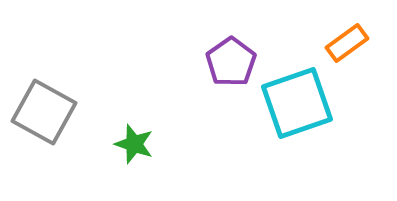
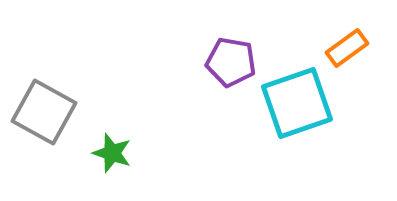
orange rectangle: moved 5 px down
purple pentagon: rotated 27 degrees counterclockwise
green star: moved 22 px left, 9 px down
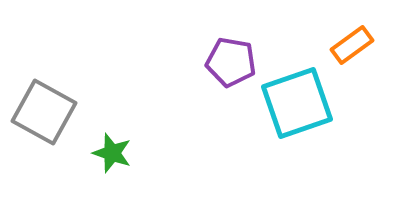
orange rectangle: moved 5 px right, 3 px up
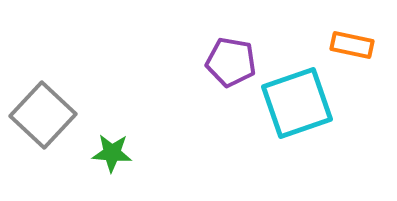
orange rectangle: rotated 48 degrees clockwise
gray square: moved 1 px left, 3 px down; rotated 14 degrees clockwise
green star: rotated 15 degrees counterclockwise
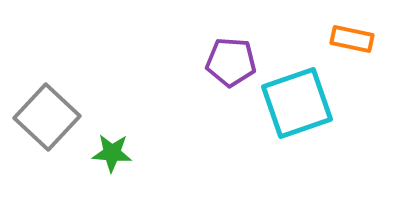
orange rectangle: moved 6 px up
purple pentagon: rotated 6 degrees counterclockwise
gray square: moved 4 px right, 2 px down
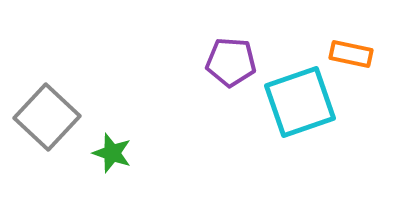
orange rectangle: moved 1 px left, 15 px down
cyan square: moved 3 px right, 1 px up
green star: rotated 15 degrees clockwise
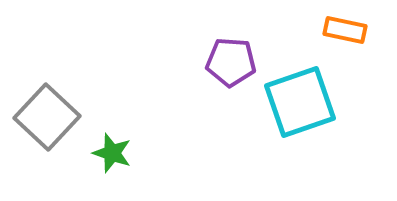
orange rectangle: moved 6 px left, 24 px up
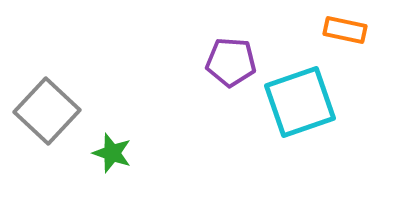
gray square: moved 6 px up
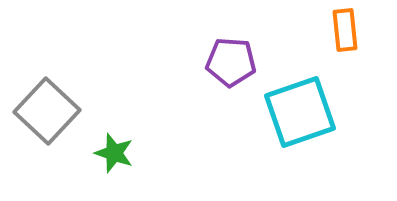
orange rectangle: rotated 72 degrees clockwise
cyan square: moved 10 px down
green star: moved 2 px right
